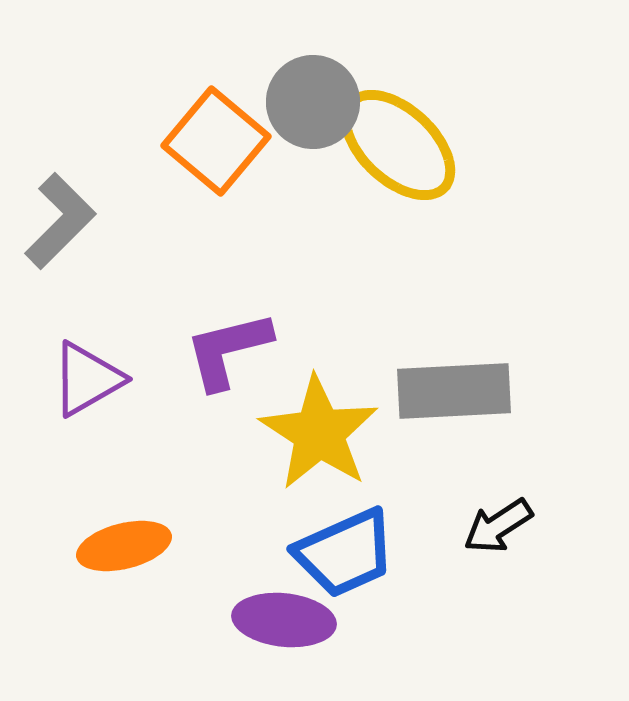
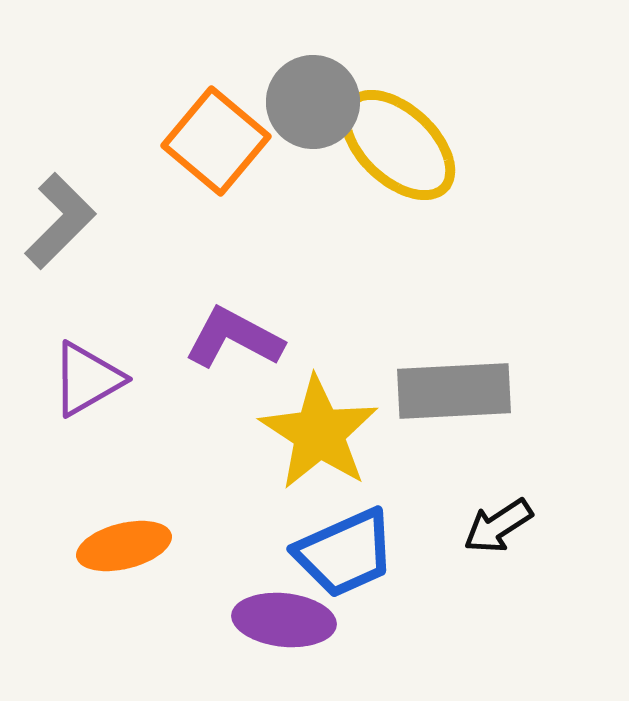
purple L-shape: moved 6 px right, 12 px up; rotated 42 degrees clockwise
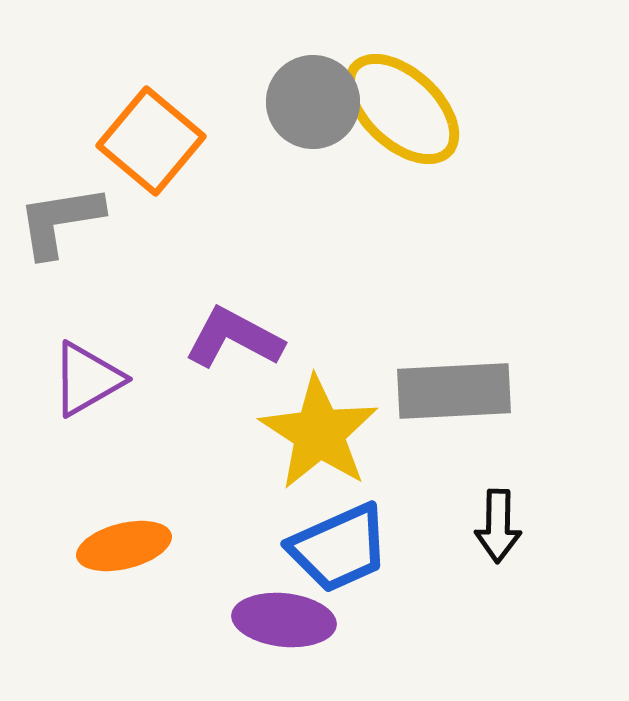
orange square: moved 65 px left
yellow ellipse: moved 4 px right, 36 px up
gray L-shape: rotated 144 degrees counterclockwise
black arrow: rotated 56 degrees counterclockwise
blue trapezoid: moved 6 px left, 5 px up
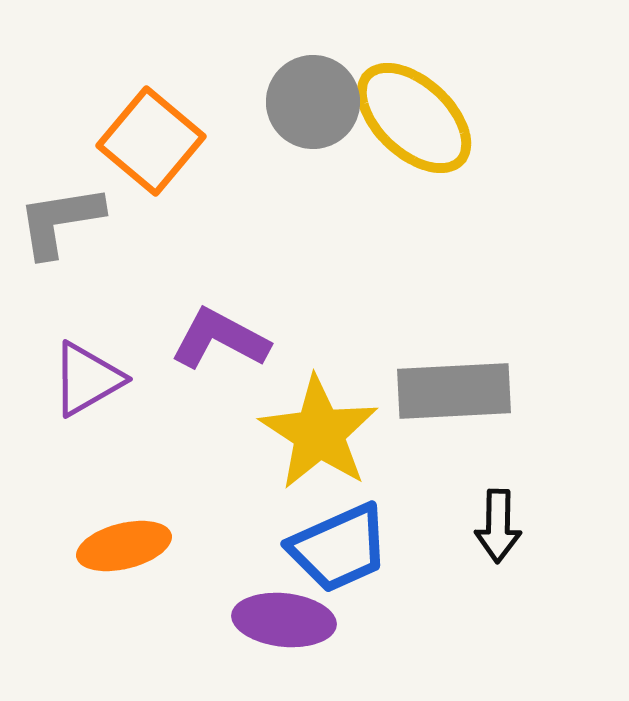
yellow ellipse: moved 12 px right, 9 px down
purple L-shape: moved 14 px left, 1 px down
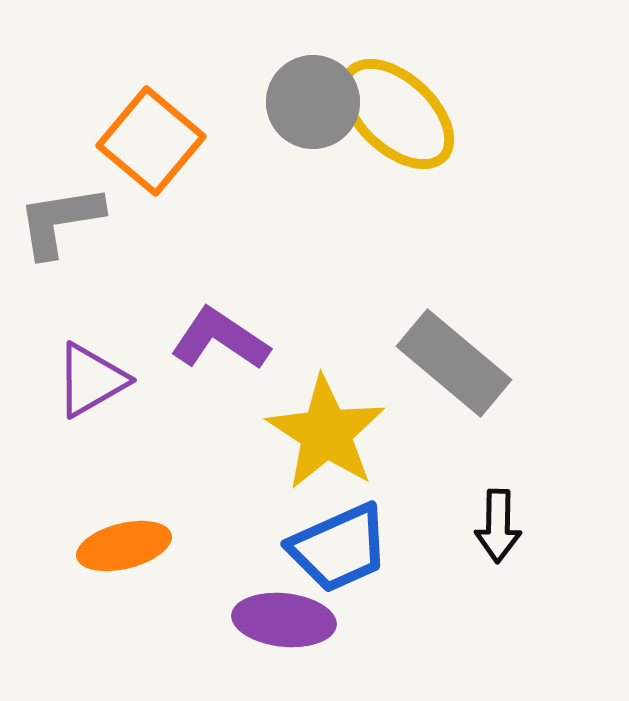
yellow ellipse: moved 17 px left, 4 px up
purple L-shape: rotated 6 degrees clockwise
purple triangle: moved 4 px right, 1 px down
gray rectangle: moved 28 px up; rotated 43 degrees clockwise
yellow star: moved 7 px right
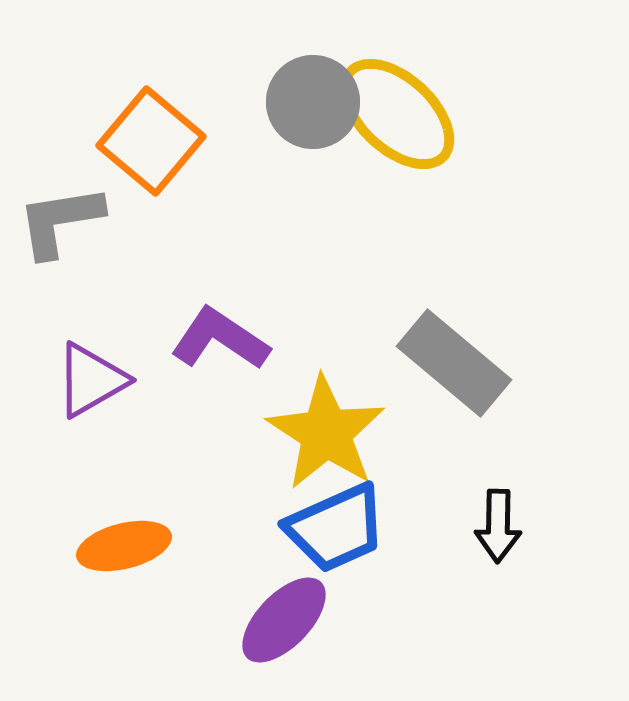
blue trapezoid: moved 3 px left, 20 px up
purple ellipse: rotated 52 degrees counterclockwise
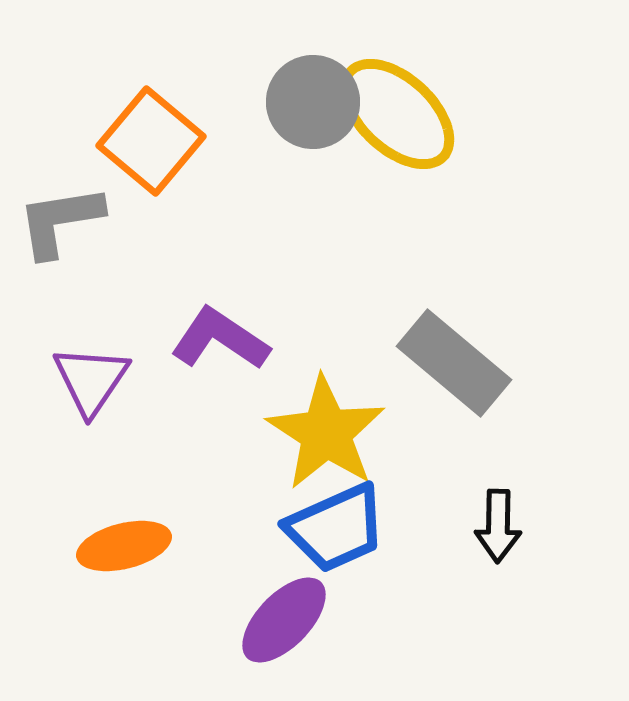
purple triangle: rotated 26 degrees counterclockwise
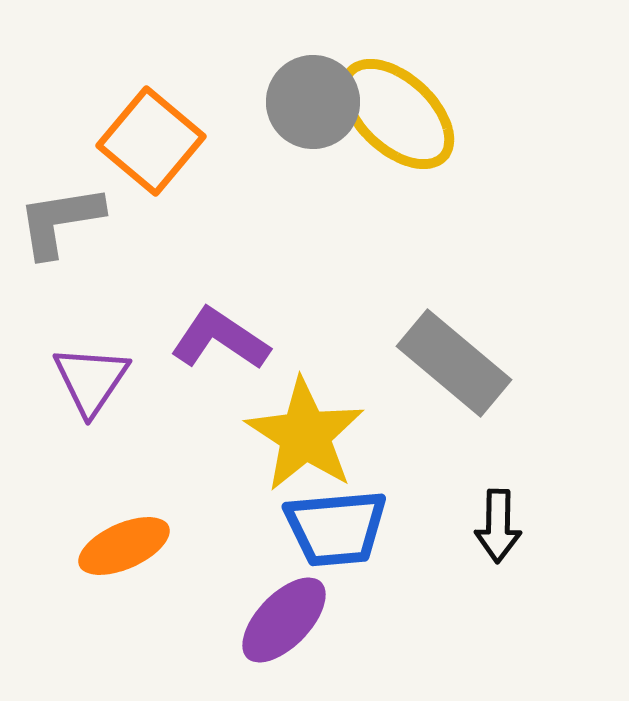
yellow star: moved 21 px left, 2 px down
blue trapezoid: rotated 19 degrees clockwise
orange ellipse: rotated 10 degrees counterclockwise
